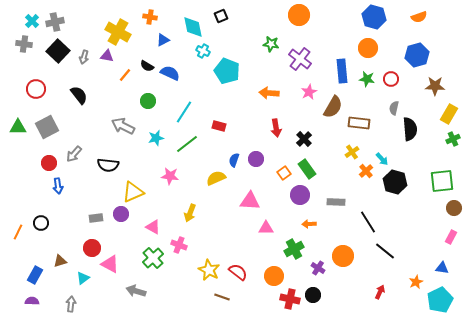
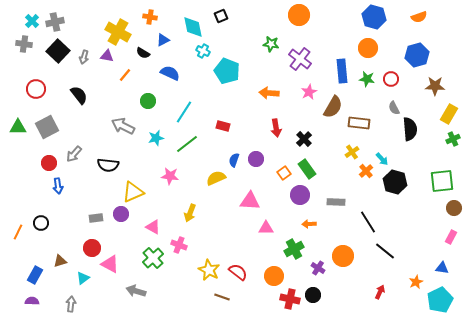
black semicircle at (147, 66): moved 4 px left, 13 px up
gray semicircle at (394, 108): rotated 40 degrees counterclockwise
red rectangle at (219, 126): moved 4 px right
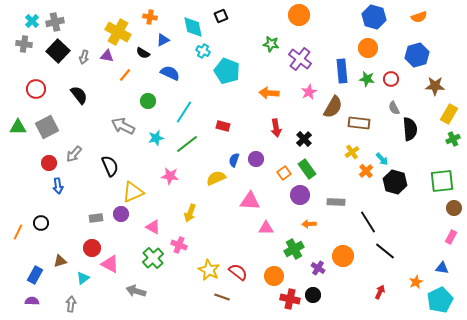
black semicircle at (108, 165): moved 2 px right, 1 px down; rotated 120 degrees counterclockwise
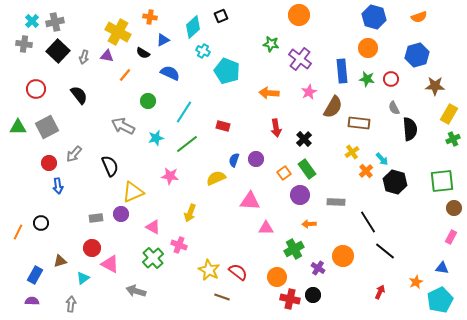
cyan diamond at (193, 27): rotated 60 degrees clockwise
orange circle at (274, 276): moved 3 px right, 1 px down
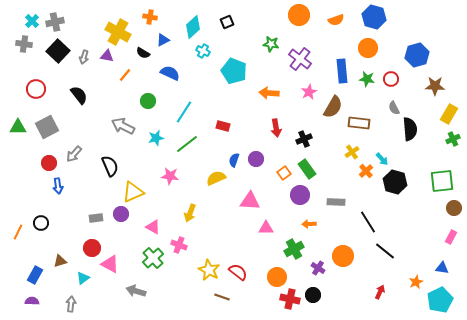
black square at (221, 16): moved 6 px right, 6 px down
orange semicircle at (419, 17): moved 83 px left, 3 px down
cyan pentagon at (227, 71): moved 7 px right
black cross at (304, 139): rotated 21 degrees clockwise
